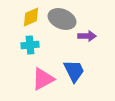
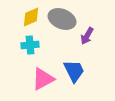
purple arrow: rotated 120 degrees clockwise
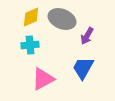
blue trapezoid: moved 9 px right, 3 px up; rotated 125 degrees counterclockwise
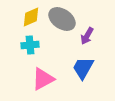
gray ellipse: rotated 12 degrees clockwise
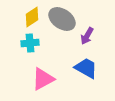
yellow diamond: moved 1 px right; rotated 10 degrees counterclockwise
cyan cross: moved 2 px up
blue trapezoid: moved 3 px right; rotated 90 degrees clockwise
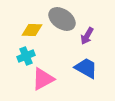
yellow diamond: moved 13 px down; rotated 35 degrees clockwise
cyan cross: moved 4 px left, 13 px down; rotated 18 degrees counterclockwise
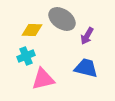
blue trapezoid: rotated 15 degrees counterclockwise
pink triangle: rotated 15 degrees clockwise
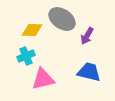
blue trapezoid: moved 3 px right, 4 px down
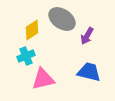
yellow diamond: rotated 35 degrees counterclockwise
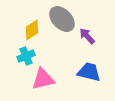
gray ellipse: rotated 12 degrees clockwise
purple arrow: rotated 108 degrees clockwise
